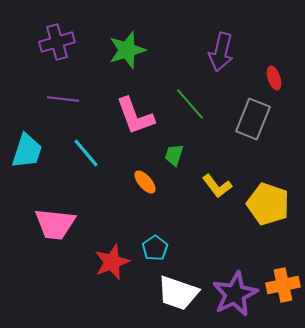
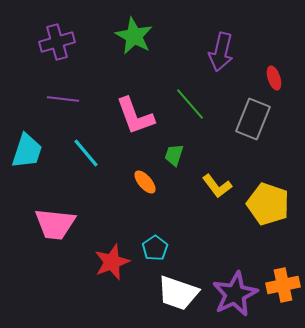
green star: moved 7 px right, 14 px up; rotated 27 degrees counterclockwise
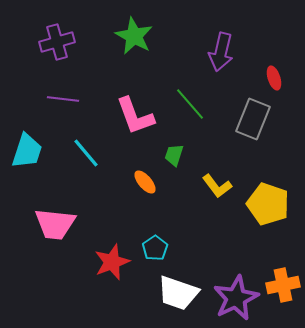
purple star: moved 1 px right, 4 px down
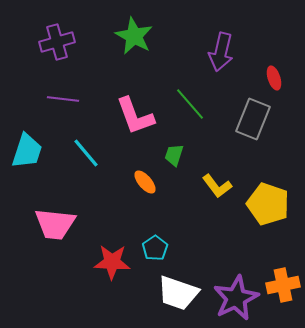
red star: rotated 24 degrees clockwise
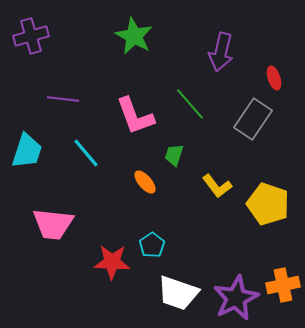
purple cross: moved 26 px left, 6 px up
gray rectangle: rotated 12 degrees clockwise
pink trapezoid: moved 2 px left
cyan pentagon: moved 3 px left, 3 px up
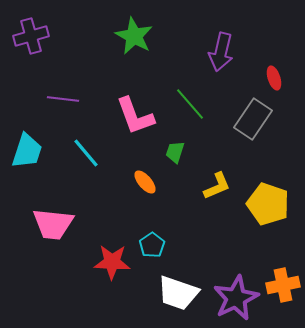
green trapezoid: moved 1 px right, 3 px up
yellow L-shape: rotated 76 degrees counterclockwise
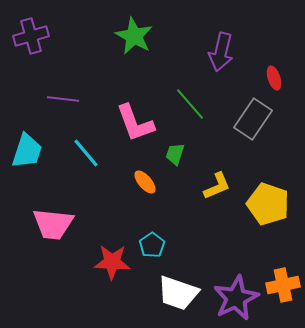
pink L-shape: moved 7 px down
green trapezoid: moved 2 px down
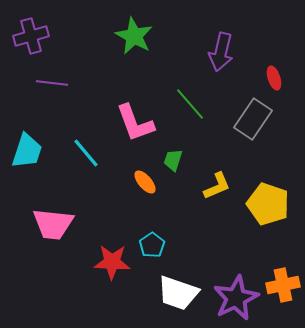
purple line: moved 11 px left, 16 px up
green trapezoid: moved 2 px left, 6 px down
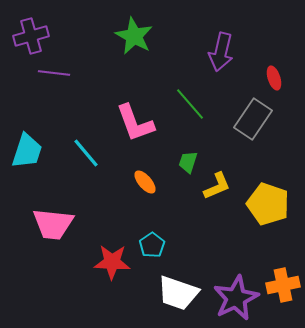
purple line: moved 2 px right, 10 px up
green trapezoid: moved 15 px right, 2 px down
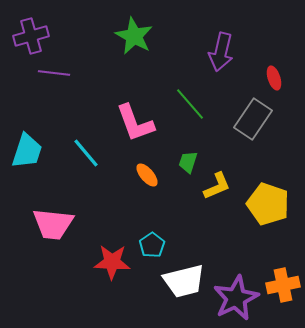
orange ellipse: moved 2 px right, 7 px up
white trapezoid: moved 6 px right, 12 px up; rotated 33 degrees counterclockwise
